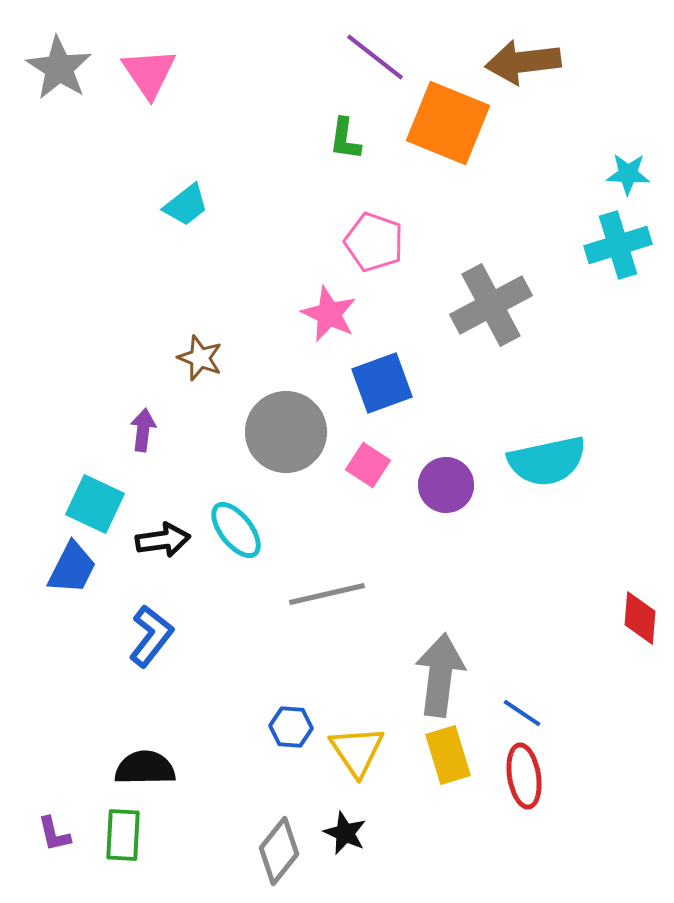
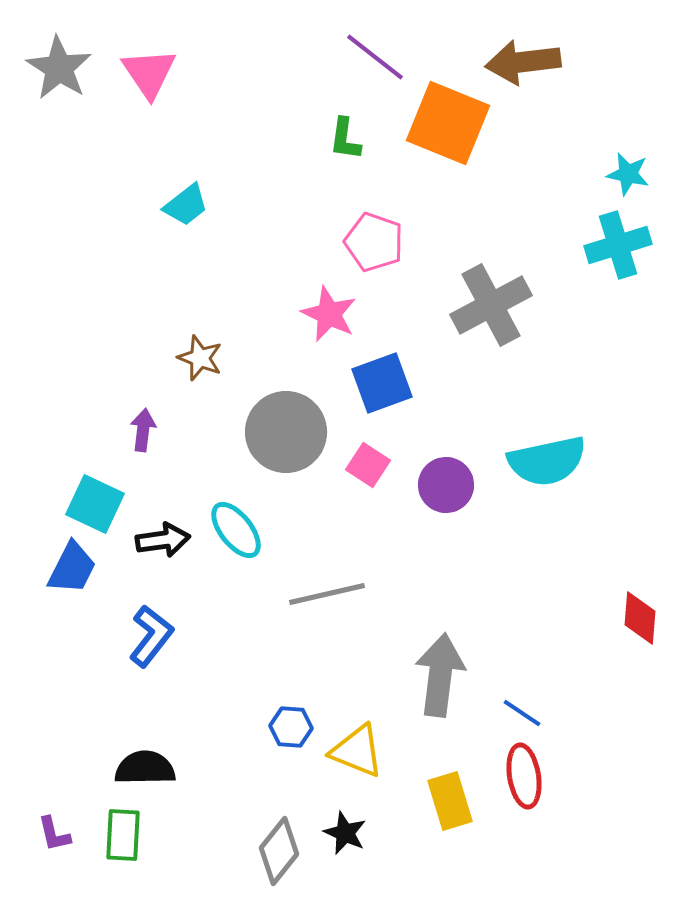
cyan star: rotated 9 degrees clockwise
yellow triangle: rotated 34 degrees counterclockwise
yellow rectangle: moved 2 px right, 46 px down
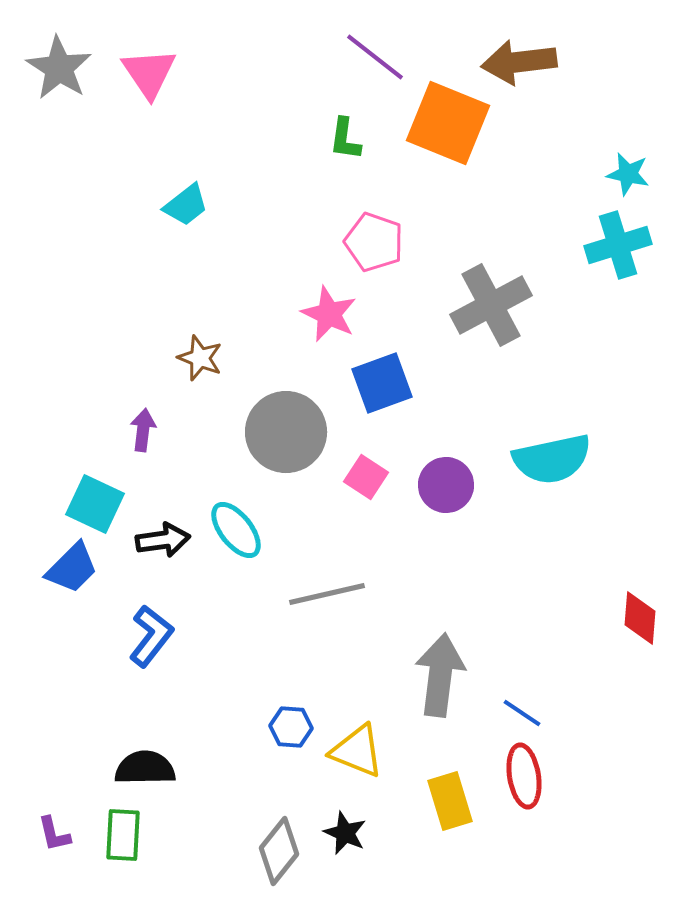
brown arrow: moved 4 px left
cyan semicircle: moved 5 px right, 2 px up
pink square: moved 2 px left, 12 px down
blue trapezoid: rotated 18 degrees clockwise
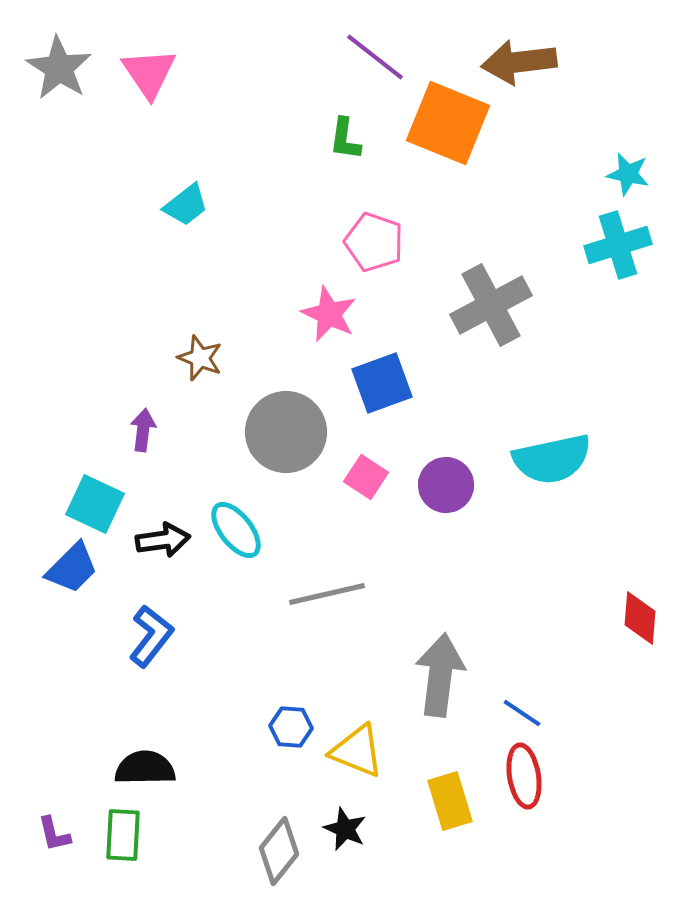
black star: moved 4 px up
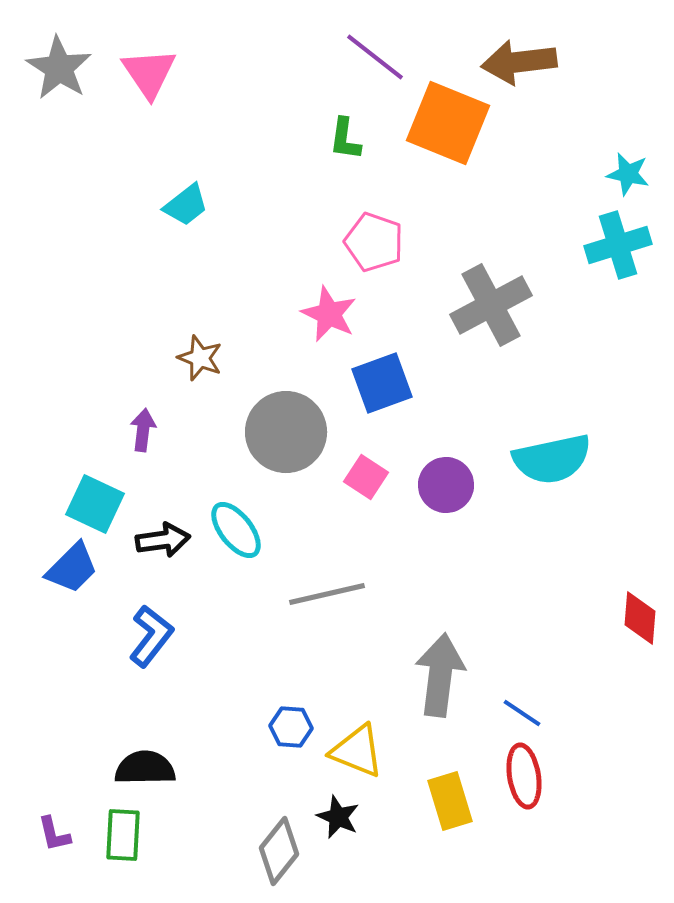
black star: moved 7 px left, 12 px up
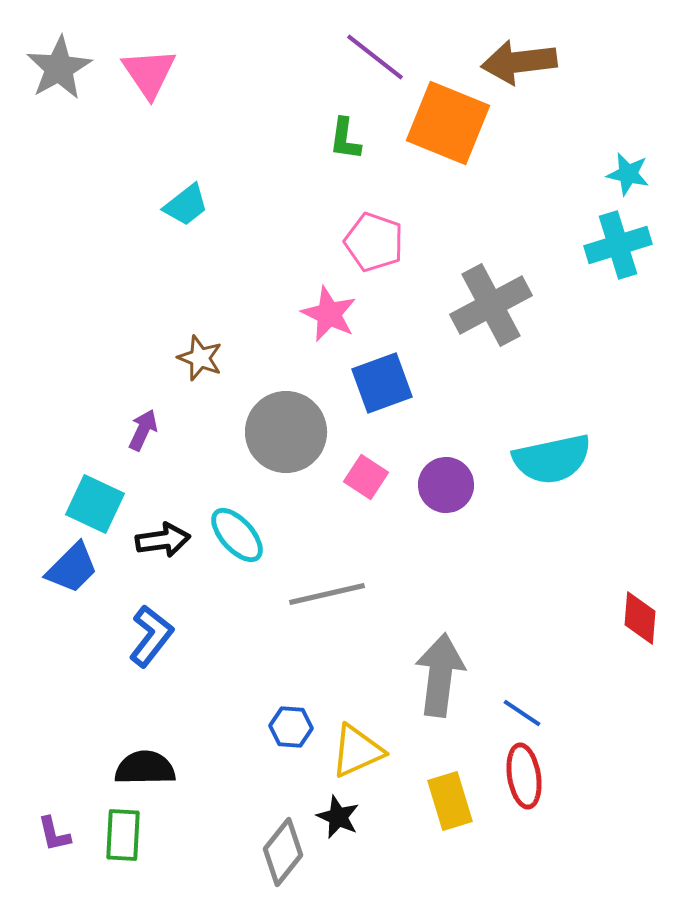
gray star: rotated 10 degrees clockwise
purple arrow: rotated 18 degrees clockwise
cyan ellipse: moved 1 px right, 5 px down; rotated 4 degrees counterclockwise
yellow triangle: rotated 46 degrees counterclockwise
gray diamond: moved 4 px right, 1 px down
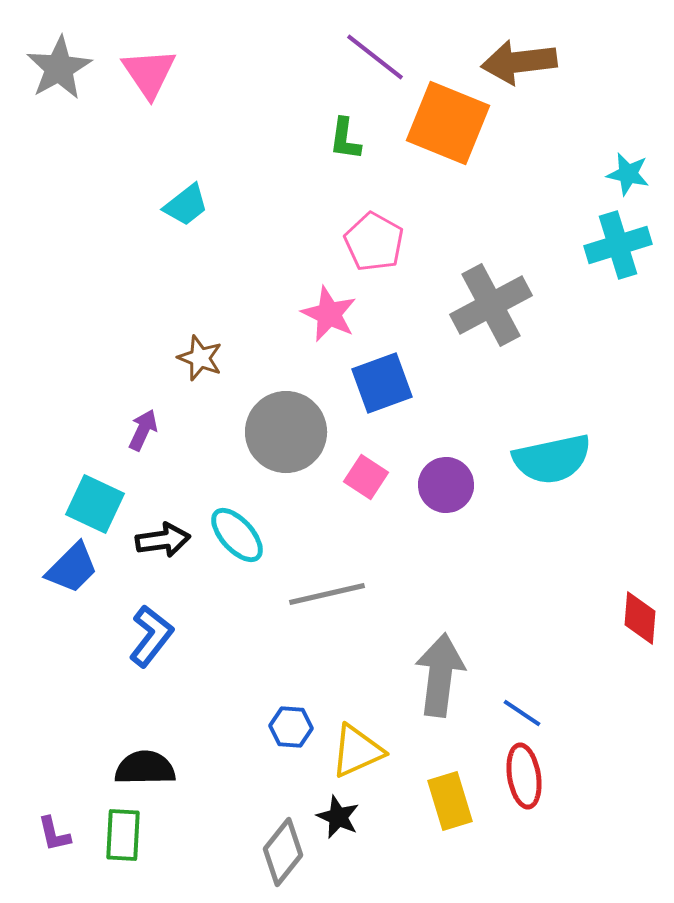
pink pentagon: rotated 10 degrees clockwise
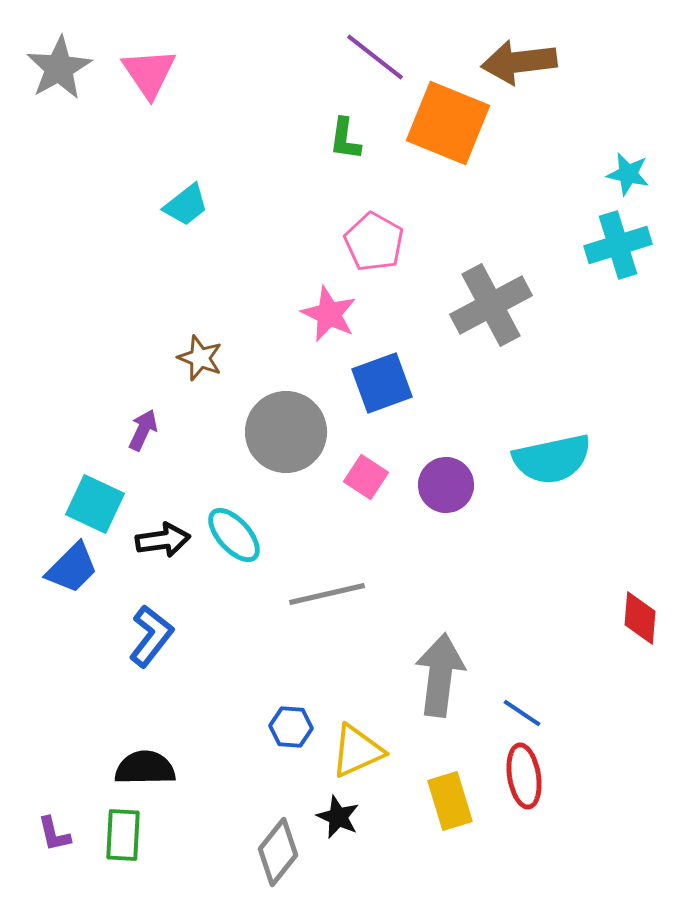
cyan ellipse: moved 3 px left
gray diamond: moved 5 px left
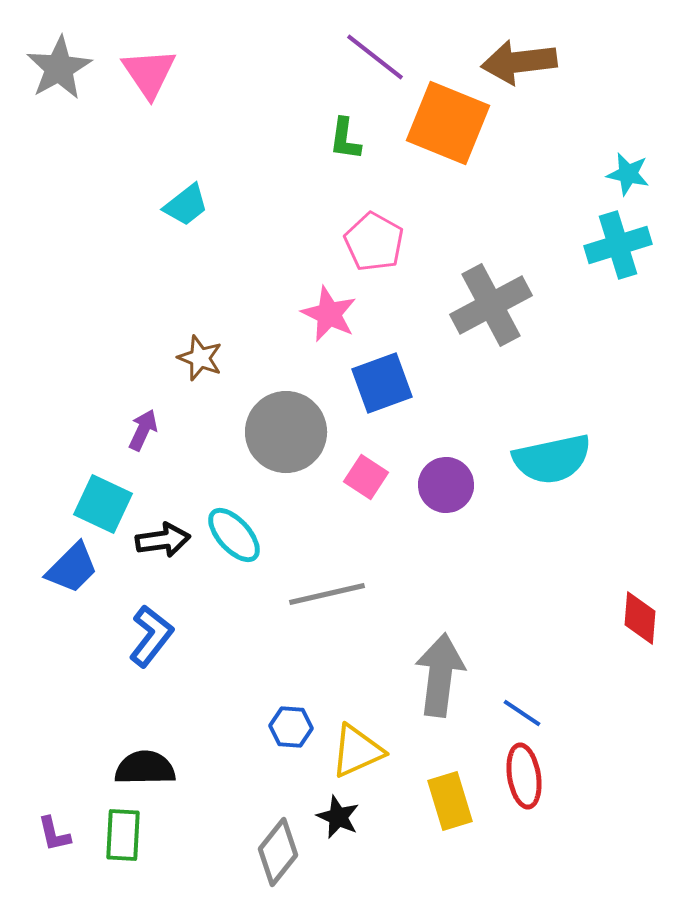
cyan square: moved 8 px right
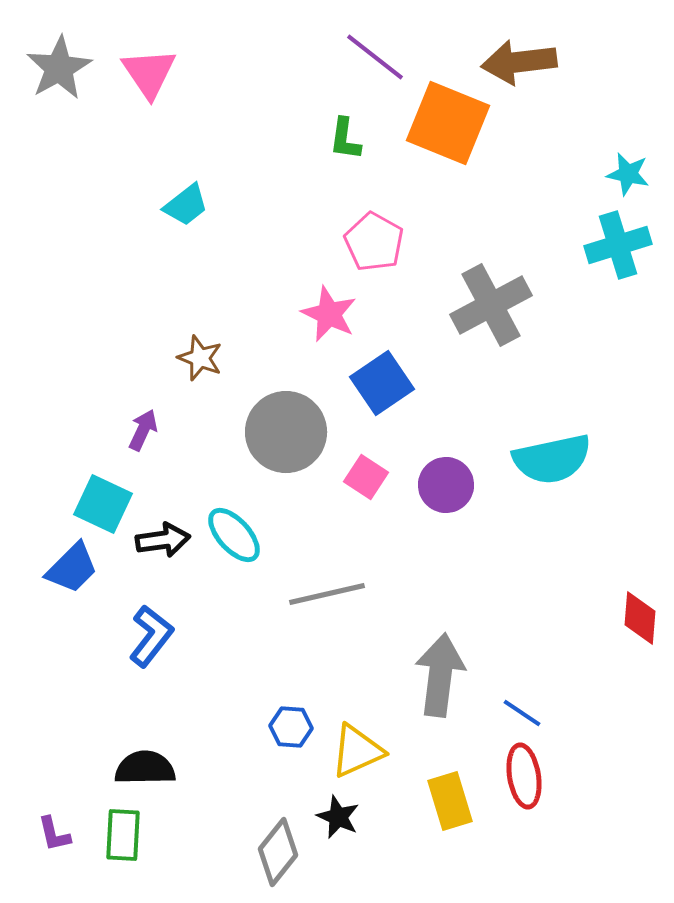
blue square: rotated 14 degrees counterclockwise
